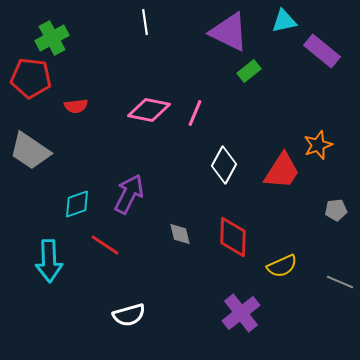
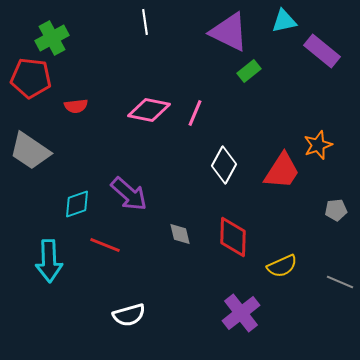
purple arrow: rotated 105 degrees clockwise
red line: rotated 12 degrees counterclockwise
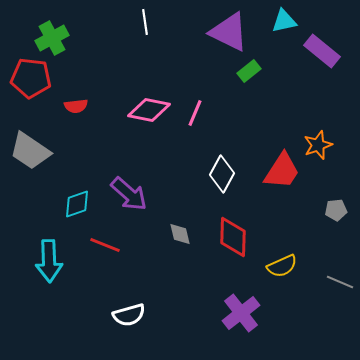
white diamond: moved 2 px left, 9 px down
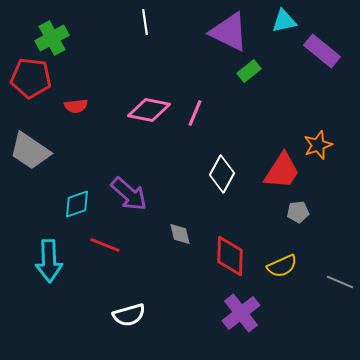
gray pentagon: moved 38 px left, 2 px down
red diamond: moved 3 px left, 19 px down
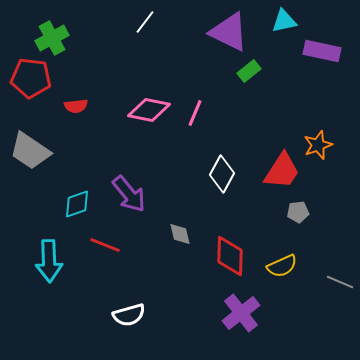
white line: rotated 45 degrees clockwise
purple rectangle: rotated 27 degrees counterclockwise
purple arrow: rotated 9 degrees clockwise
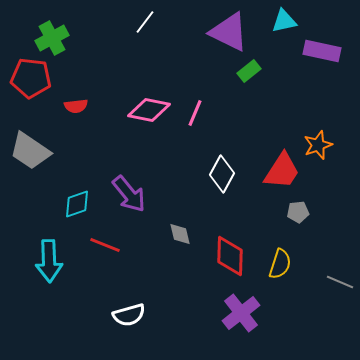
yellow semicircle: moved 2 px left, 2 px up; rotated 48 degrees counterclockwise
